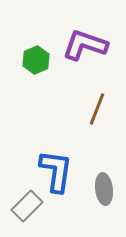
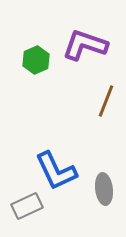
brown line: moved 9 px right, 8 px up
blue L-shape: rotated 147 degrees clockwise
gray rectangle: rotated 20 degrees clockwise
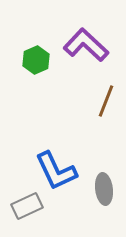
purple L-shape: moved 1 px right; rotated 24 degrees clockwise
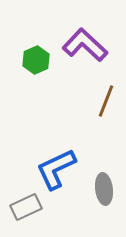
purple L-shape: moved 1 px left
blue L-shape: moved 2 px up; rotated 90 degrees clockwise
gray rectangle: moved 1 px left, 1 px down
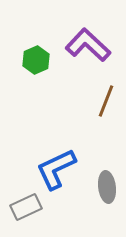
purple L-shape: moved 3 px right
gray ellipse: moved 3 px right, 2 px up
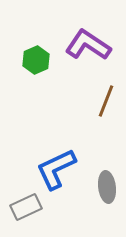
purple L-shape: rotated 9 degrees counterclockwise
